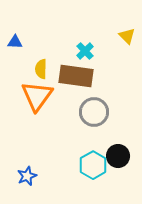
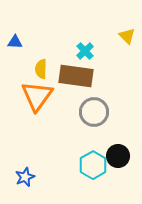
blue star: moved 2 px left, 1 px down
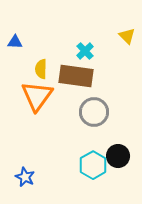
blue star: rotated 24 degrees counterclockwise
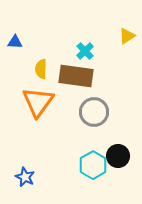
yellow triangle: rotated 42 degrees clockwise
orange triangle: moved 1 px right, 6 px down
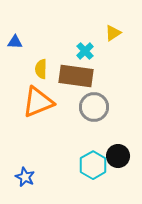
yellow triangle: moved 14 px left, 3 px up
orange triangle: rotated 32 degrees clockwise
gray circle: moved 5 px up
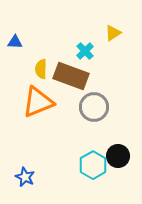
brown rectangle: moved 5 px left; rotated 12 degrees clockwise
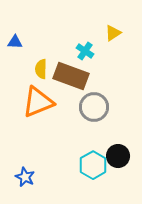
cyan cross: rotated 12 degrees counterclockwise
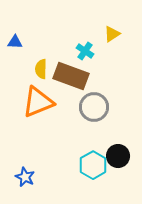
yellow triangle: moved 1 px left, 1 px down
